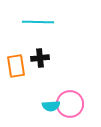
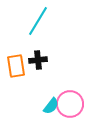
cyan line: moved 1 px up; rotated 60 degrees counterclockwise
black cross: moved 2 px left, 2 px down
cyan semicircle: rotated 48 degrees counterclockwise
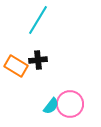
cyan line: moved 1 px up
orange rectangle: rotated 50 degrees counterclockwise
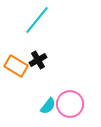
cyan line: moved 1 px left; rotated 8 degrees clockwise
black cross: rotated 24 degrees counterclockwise
cyan semicircle: moved 3 px left
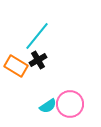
cyan line: moved 16 px down
cyan semicircle: rotated 18 degrees clockwise
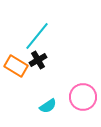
pink circle: moved 13 px right, 7 px up
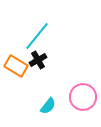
cyan semicircle: rotated 18 degrees counterclockwise
